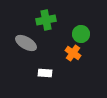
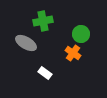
green cross: moved 3 px left, 1 px down
white rectangle: rotated 32 degrees clockwise
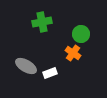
green cross: moved 1 px left, 1 px down
gray ellipse: moved 23 px down
white rectangle: moved 5 px right; rotated 56 degrees counterclockwise
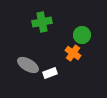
green circle: moved 1 px right, 1 px down
gray ellipse: moved 2 px right, 1 px up
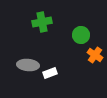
green circle: moved 1 px left
orange cross: moved 22 px right, 2 px down
gray ellipse: rotated 25 degrees counterclockwise
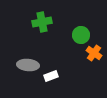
orange cross: moved 1 px left, 2 px up
white rectangle: moved 1 px right, 3 px down
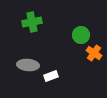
green cross: moved 10 px left
